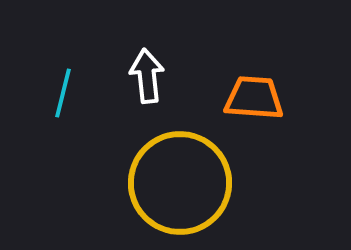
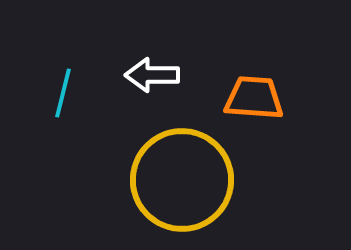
white arrow: moved 5 px right, 1 px up; rotated 84 degrees counterclockwise
yellow circle: moved 2 px right, 3 px up
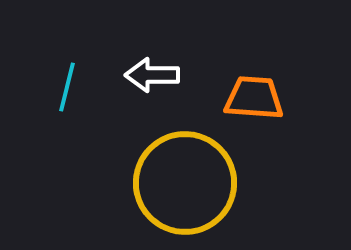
cyan line: moved 4 px right, 6 px up
yellow circle: moved 3 px right, 3 px down
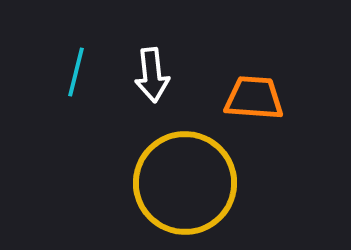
white arrow: rotated 96 degrees counterclockwise
cyan line: moved 9 px right, 15 px up
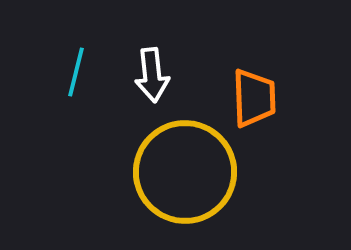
orange trapezoid: rotated 84 degrees clockwise
yellow circle: moved 11 px up
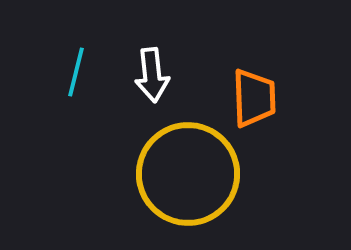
yellow circle: moved 3 px right, 2 px down
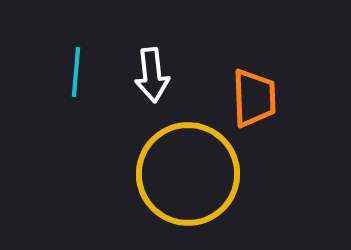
cyan line: rotated 9 degrees counterclockwise
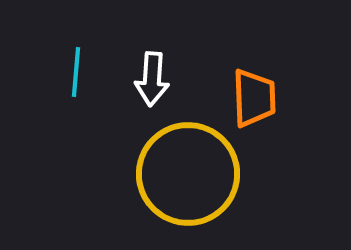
white arrow: moved 4 px down; rotated 10 degrees clockwise
